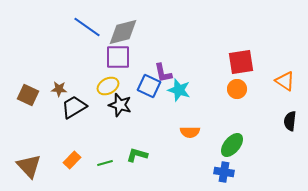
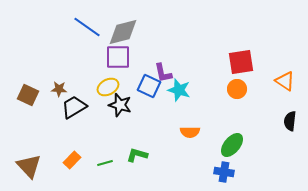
yellow ellipse: moved 1 px down
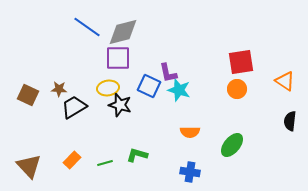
purple square: moved 1 px down
purple L-shape: moved 5 px right
yellow ellipse: moved 1 px down; rotated 20 degrees clockwise
blue cross: moved 34 px left
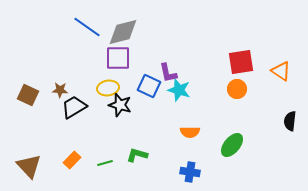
orange triangle: moved 4 px left, 10 px up
brown star: moved 1 px right, 1 px down
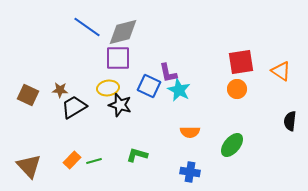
cyan star: rotated 10 degrees clockwise
green line: moved 11 px left, 2 px up
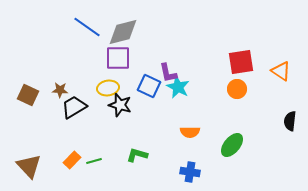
cyan star: moved 1 px left, 3 px up
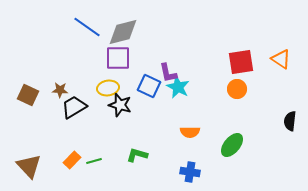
orange triangle: moved 12 px up
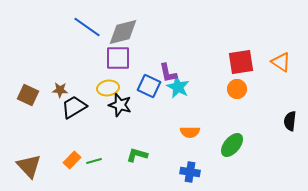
orange triangle: moved 3 px down
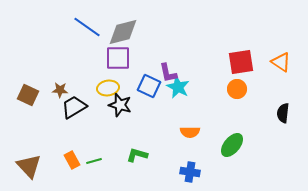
black semicircle: moved 7 px left, 8 px up
orange rectangle: rotated 72 degrees counterclockwise
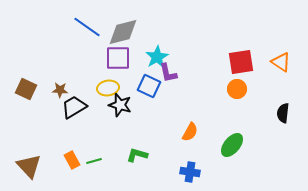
cyan star: moved 21 px left, 30 px up; rotated 15 degrees clockwise
brown square: moved 2 px left, 6 px up
orange semicircle: rotated 60 degrees counterclockwise
